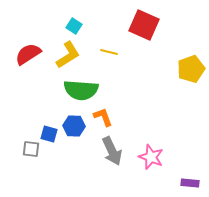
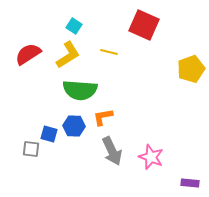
green semicircle: moved 1 px left
orange L-shape: rotated 80 degrees counterclockwise
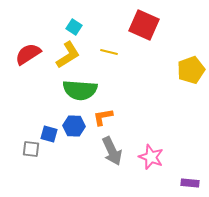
cyan square: moved 1 px down
yellow pentagon: moved 1 px down
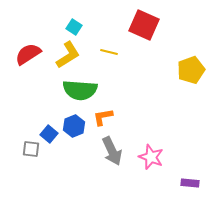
blue hexagon: rotated 25 degrees counterclockwise
blue square: rotated 24 degrees clockwise
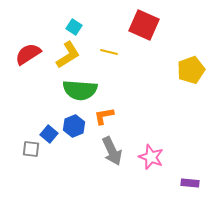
orange L-shape: moved 1 px right, 1 px up
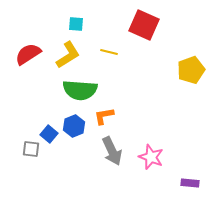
cyan square: moved 2 px right, 3 px up; rotated 28 degrees counterclockwise
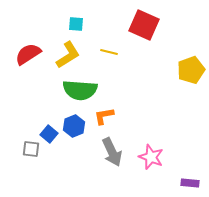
gray arrow: moved 1 px down
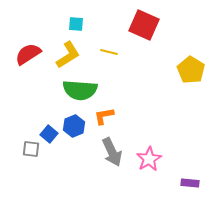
yellow pentagon: rotated 20 degrees counterclockwise
pink star: moved 2 px left, 2 px down; rotated 20 degrees clockwise
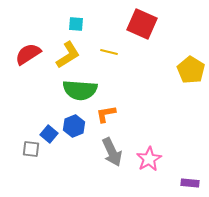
red square: moved 2 px left, 1 px up
orange L-shape: moved 2 px right, 2 px up
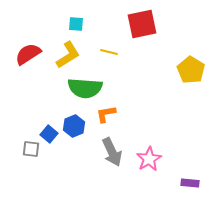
red square: rotated 36 degrees counterclockwise
green semicircle: moved 5 px right, 2 px up
